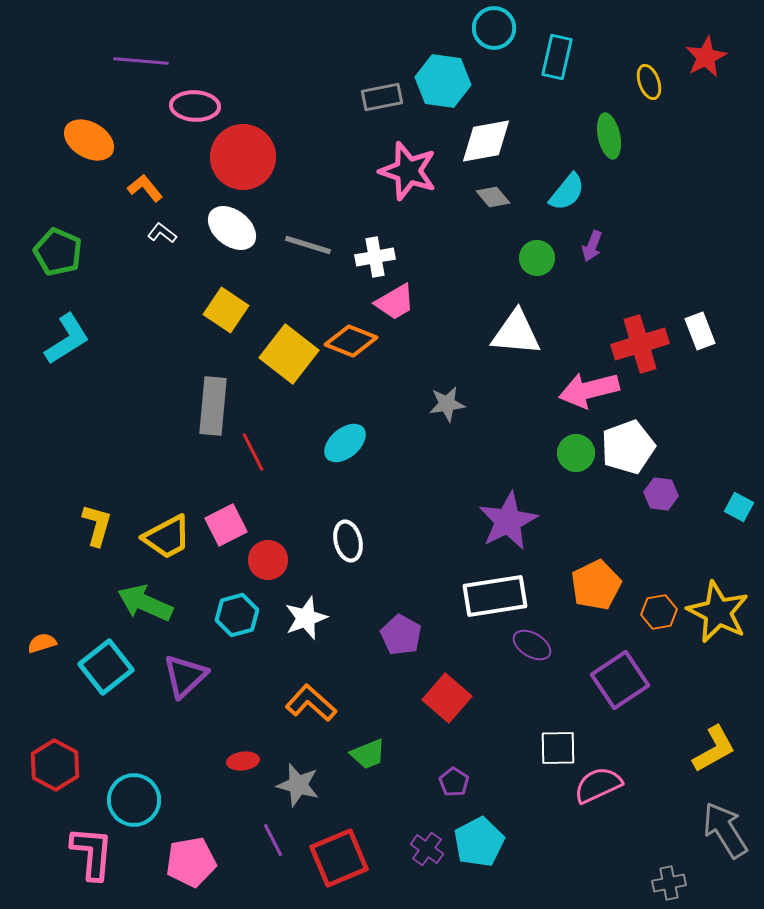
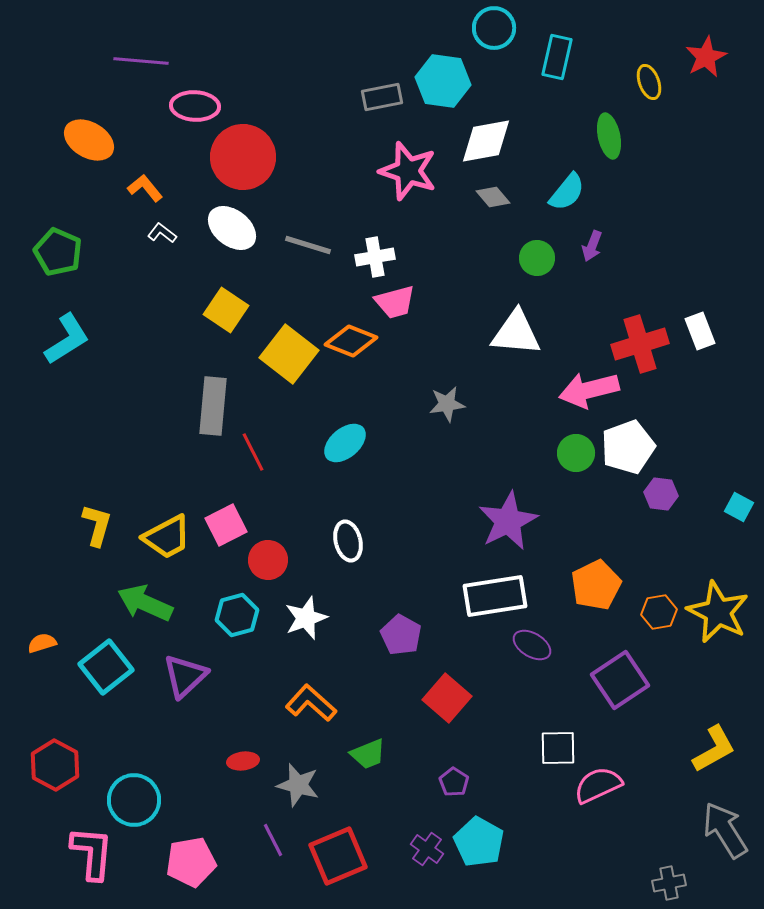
pink trapezoid at (395, 302): rotated 15 degrees clockwise
cyan pentagon at (479, 842): rotated 15 degrees counterclockwise
red square at (339, 858): moved 1 px left, 2 px up
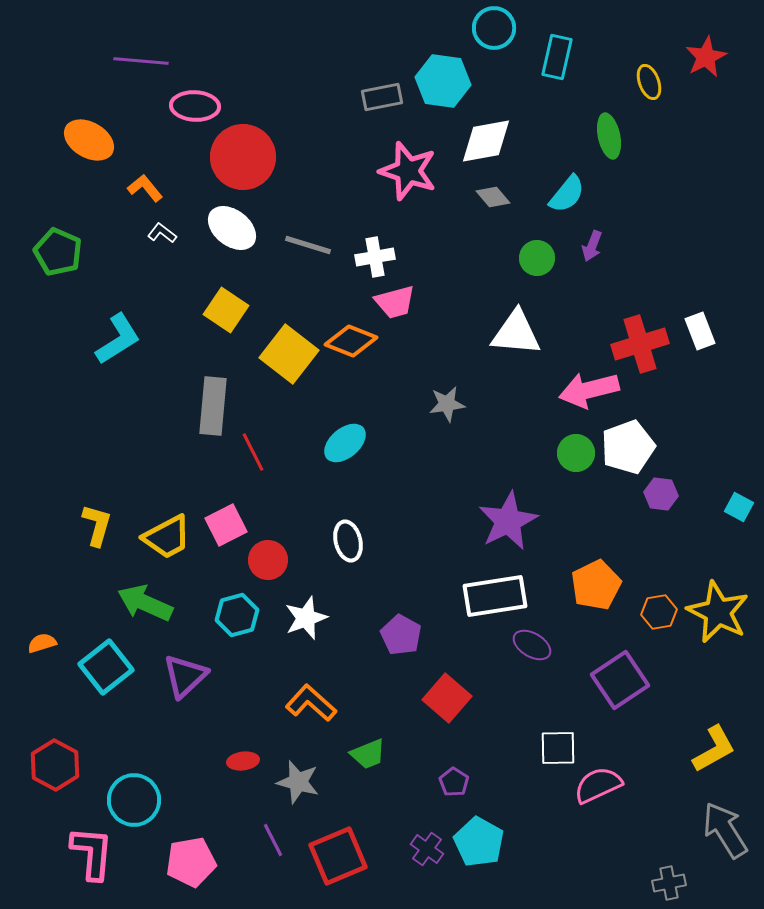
cyan semicircle at (567, 192): moved 2 px down
cyan L-shape at (67, 339): moved 51 px right
gray star at (298, 785): moved 3 px up
